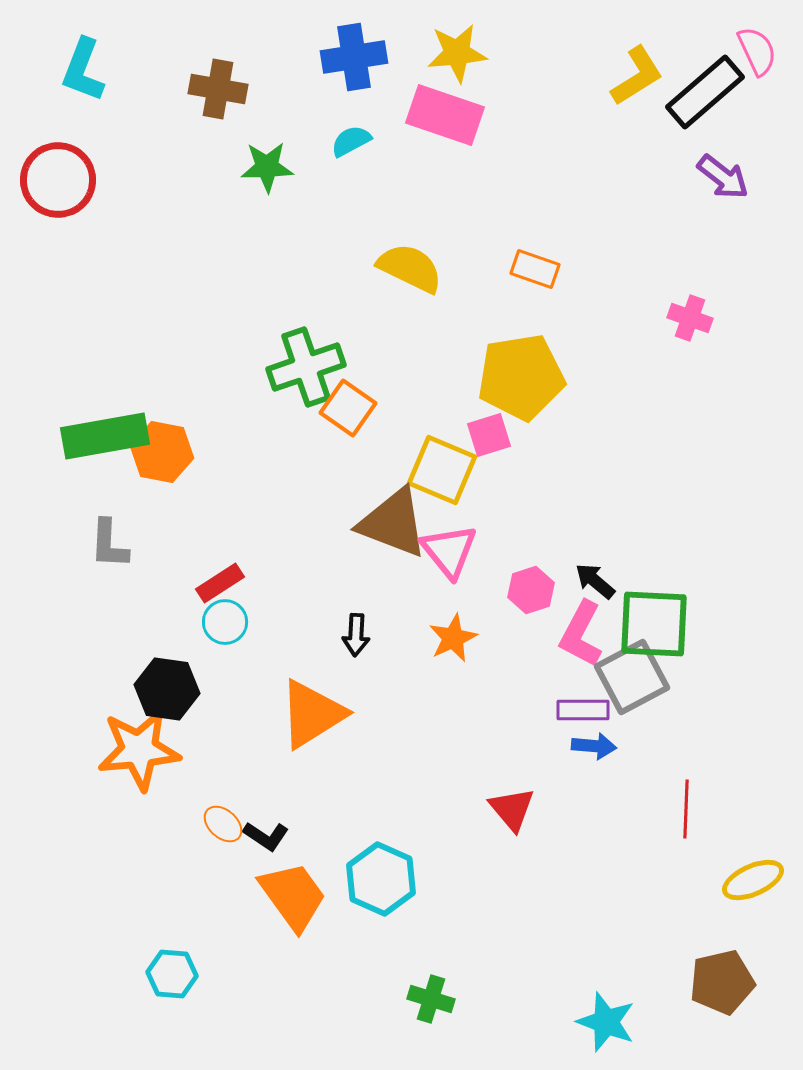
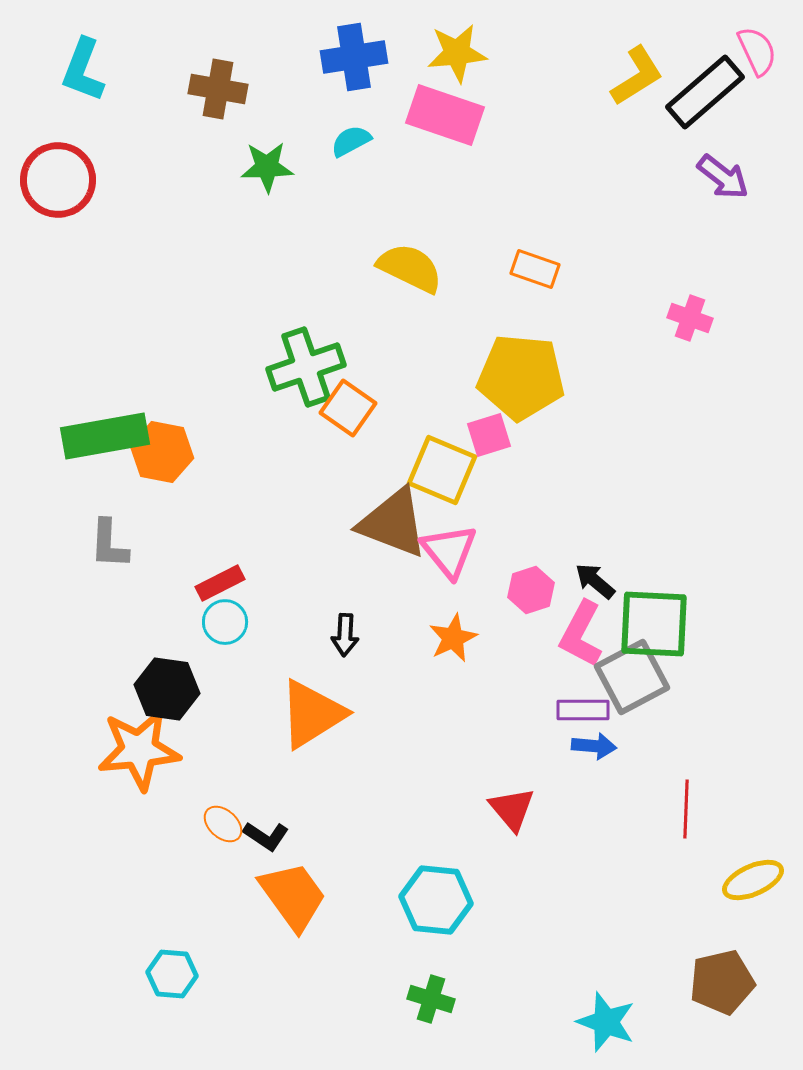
yellow pentagon at (521, 377): rotated 14 degrees clockwise
red rectangle at (220, 583): rotated 6 degrees clockwise
black arrow at (356, 635): moved 11 px left
cyan hexagon at (381, 879): moved 55 px right, 21 px down; rotated 18 degrees counterclockwise
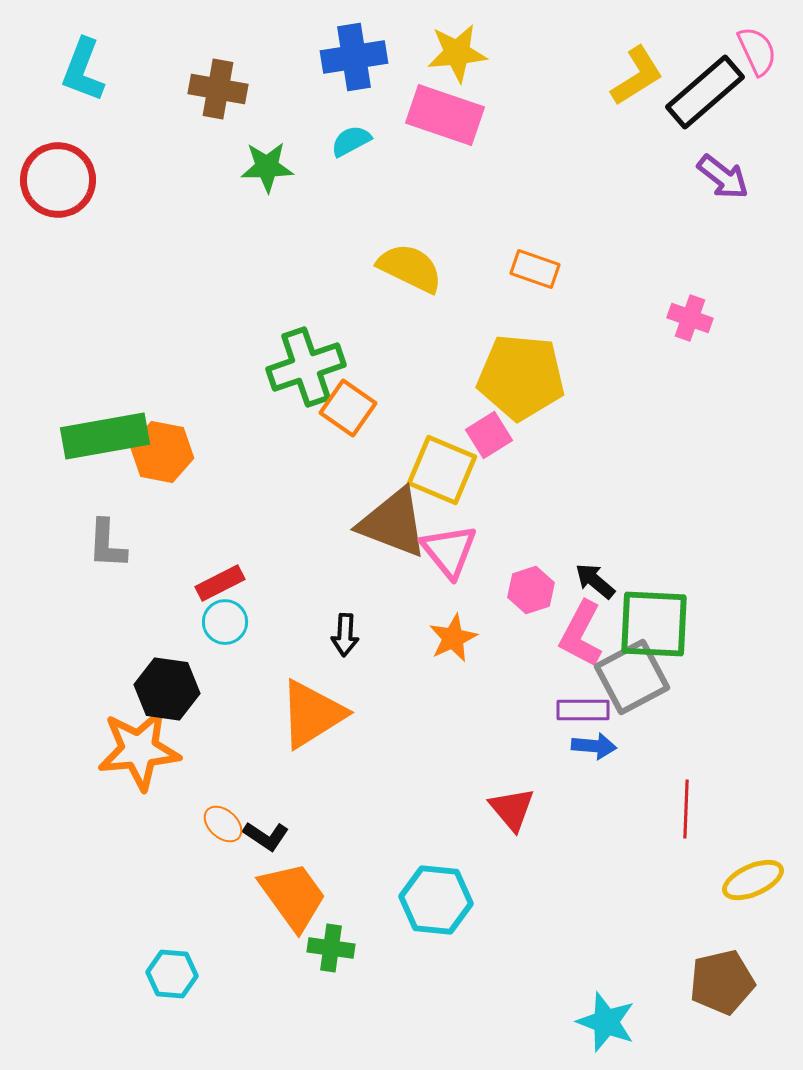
pink square at (489, 435): rotated 15 degrees counterclockwise
gray L-shape at (109, 544): moved 2 px left
green cross at (431, 999): moved 100 px left, 51 px up; rotated 9 degrees counterclockwise
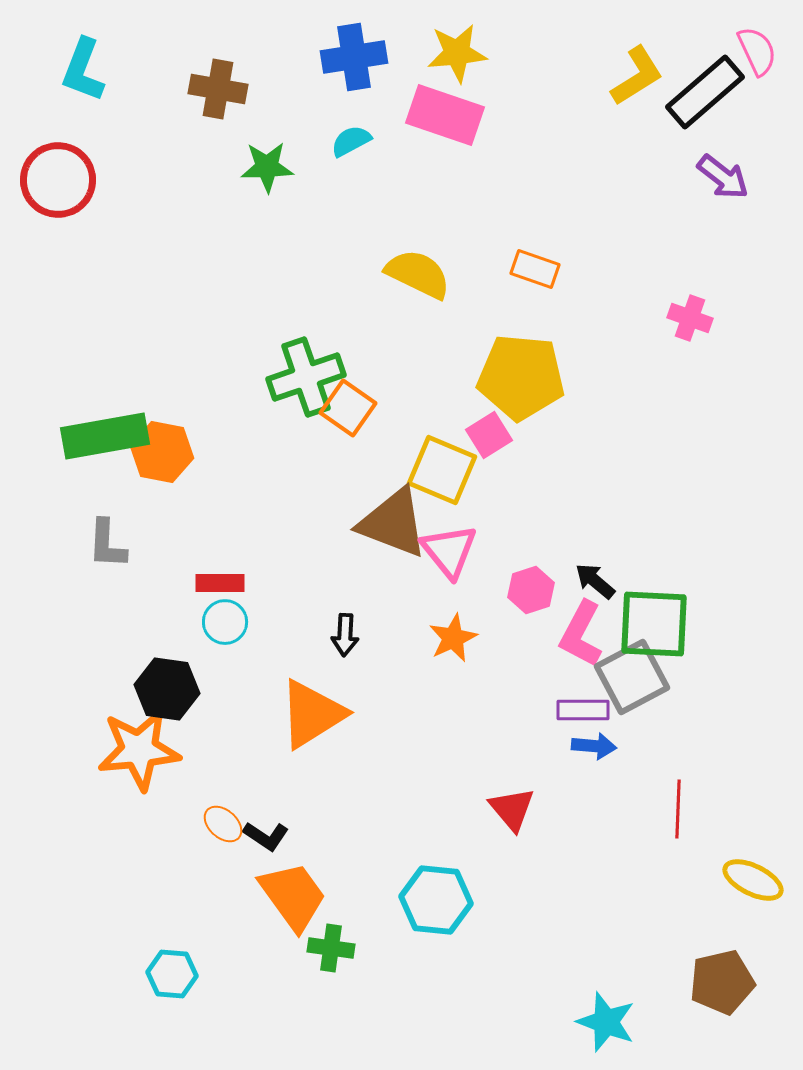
yellow semicircle at (410, 268): moved 8 px right, 6 px down
green cross at (306, 367): moved 10 px down
red rectangle at (220, 583): rotated 27 degrees clockwise
red line at (686, 809): moved 8 px left
yellow ellipse at (753, 880): rotated 50 degrees clockwise
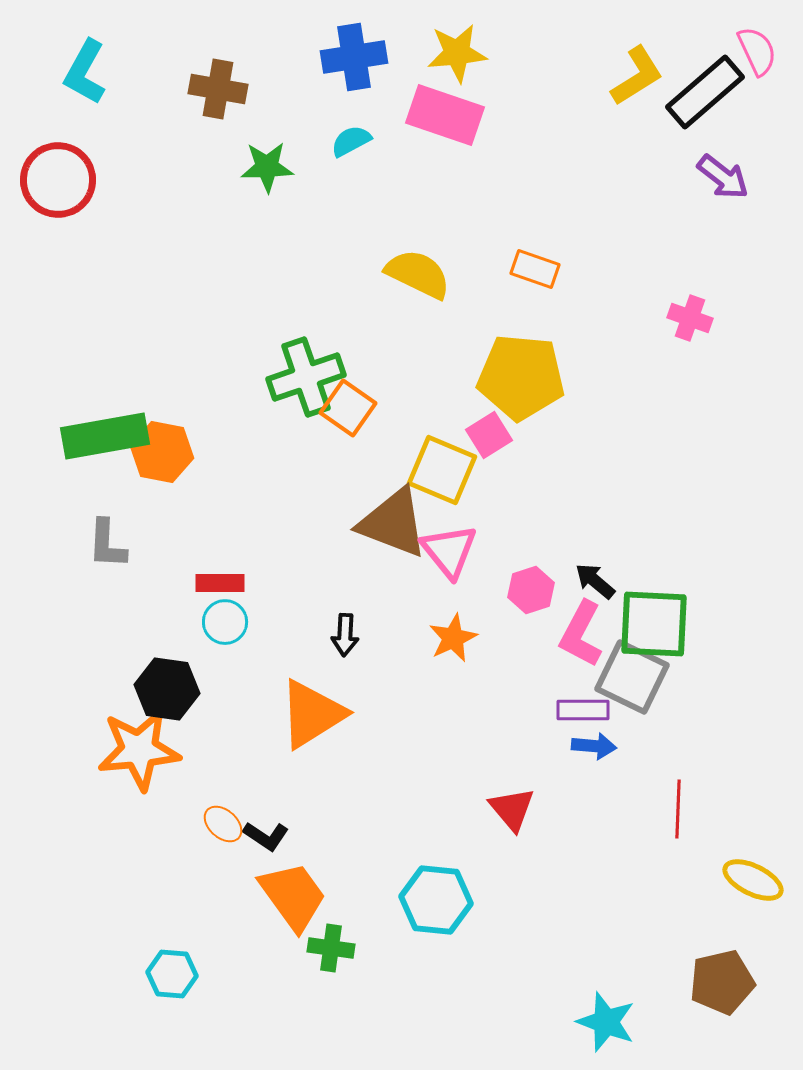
cyan L-shape at (83, 70): moved 2 px right, 2 px down; rotated 8 degrees clockwise
gray square at (632, 677): rotated 36 degrees counterclockwise
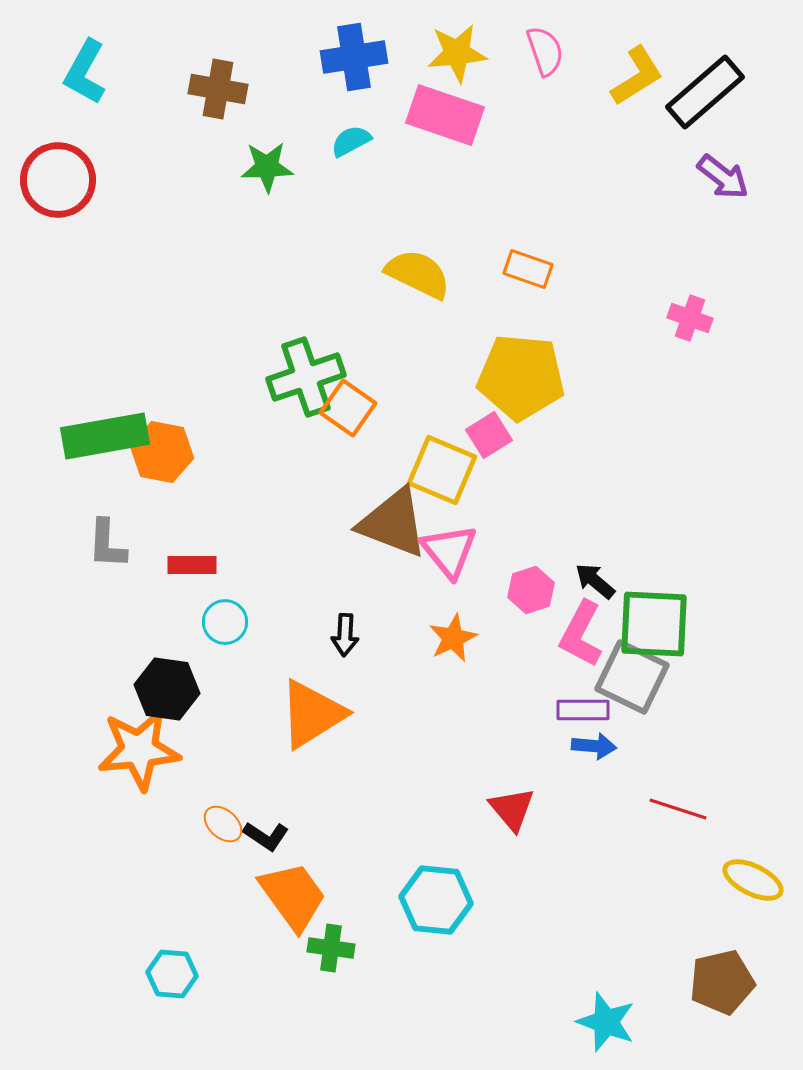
pink semicircle at (757, 51): moved 212 px left; rotated 6 degrees clockwise
orange rectangle at (535, 269): moved 7 px left
red rectangle at (220, 583): moved 28 px left, 18 px up
red line at (678, 809): rotated 74 degrees counterclockwise
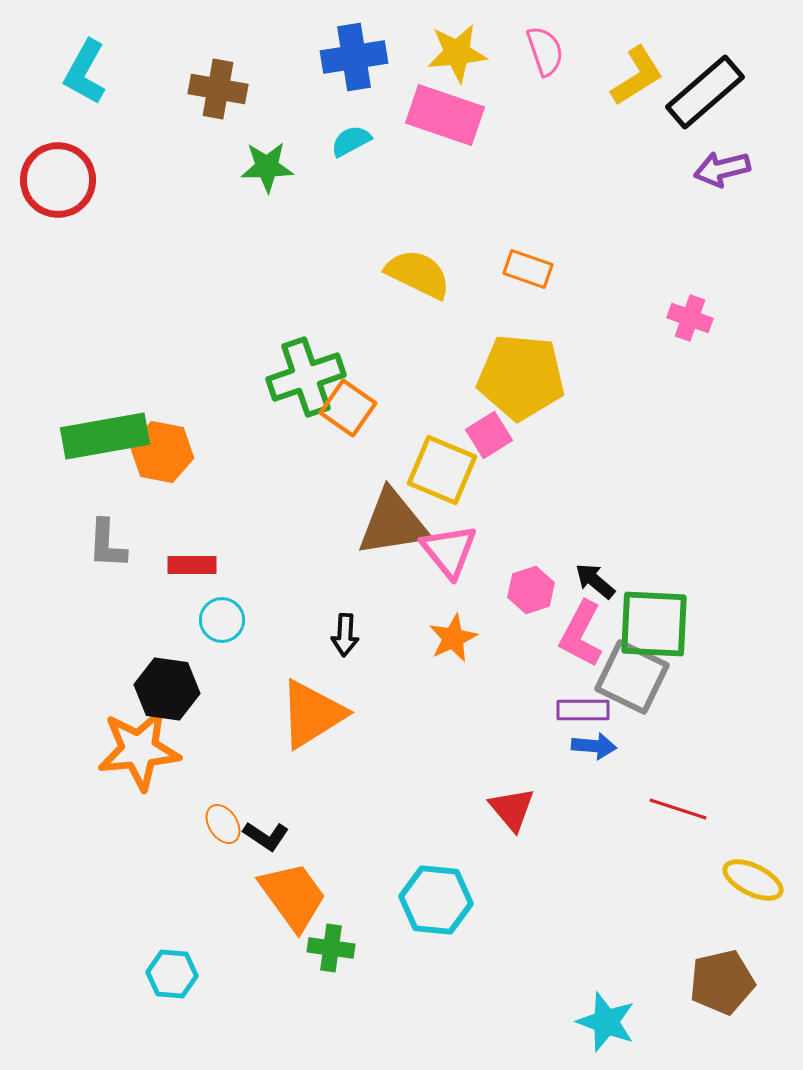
purple arrow at (723, 177): moved 1 px left, 8 px up; rotated 128 degrees clockwise
brown triangle at (393, 523): rotated 30 degrees counterclockwise
cyan circle at (225, 622): moved 3 px left, 2 px up
orange ellipse at (223, 824): rotated 15 degrees clockwise
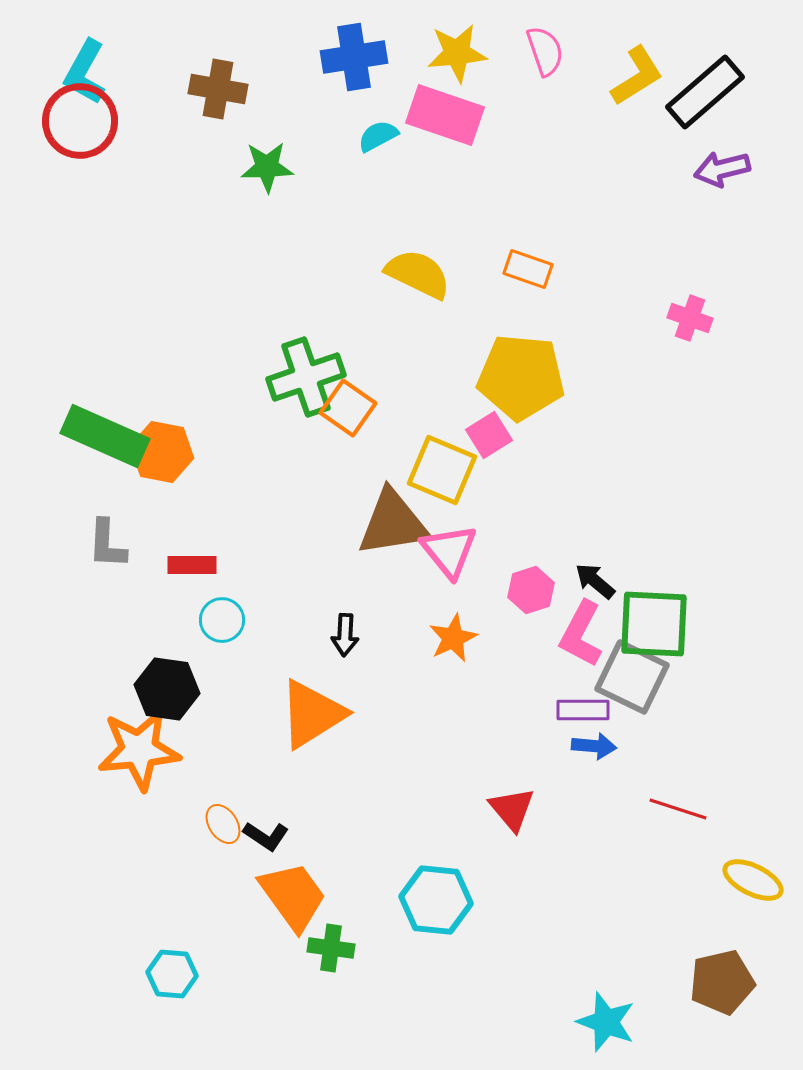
cyan semicircle at (351, 141): moved 27 px right, 5 px up
red circle at (58, 180): moved 22 px right, 59 px up
green rectangle at (105, 436): rotated 34 degrees clockwise
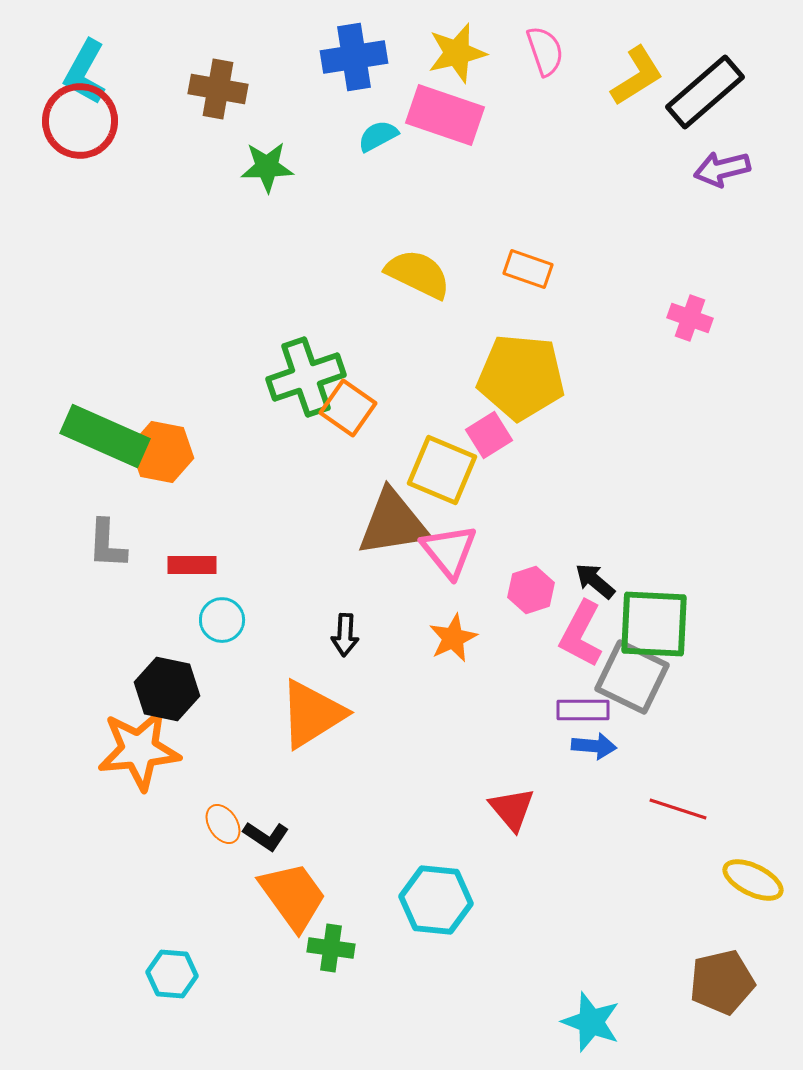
yellow star at (457, 53): rotated 8 degrees counterclockwise
black hexagon at (167, 689): rotated 4 degrees clockwise
cyan star at (606, 1022): moved 15 px left
